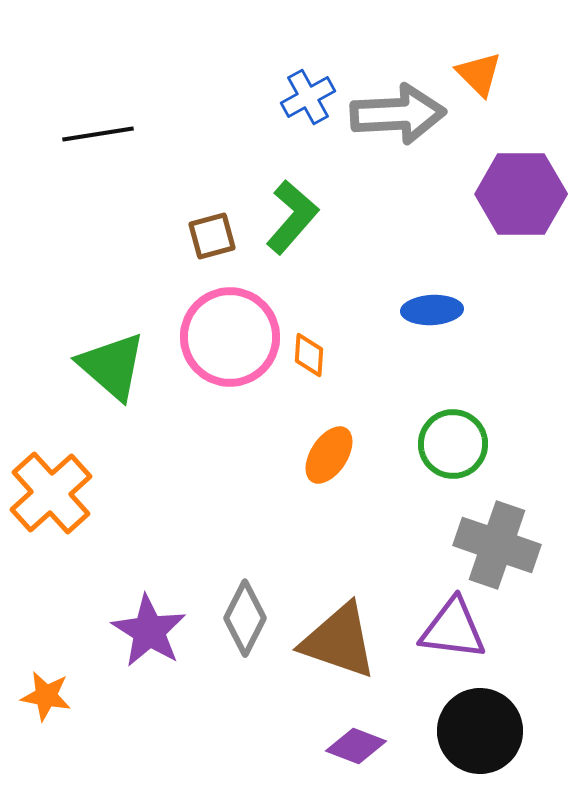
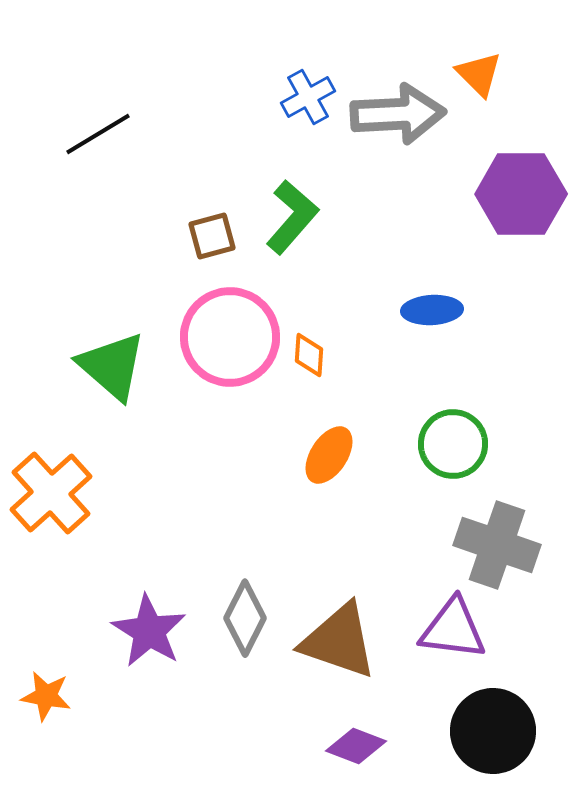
black line: rotated 22 degrees counterclockwise
black circle: moved 13 px right
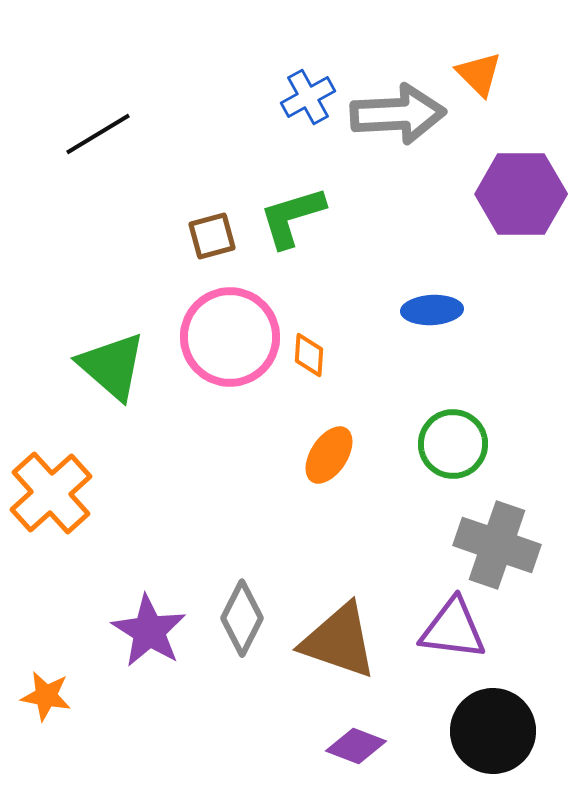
green L-shape: rotated 148 degrees counterclockwise
gray diamond: moved 3 px left
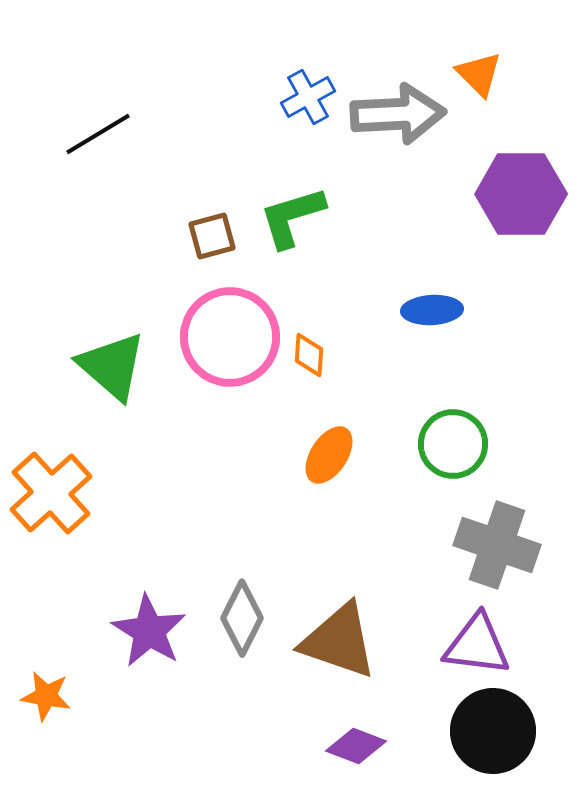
purple triangle: moved 24 px right, 16 px down
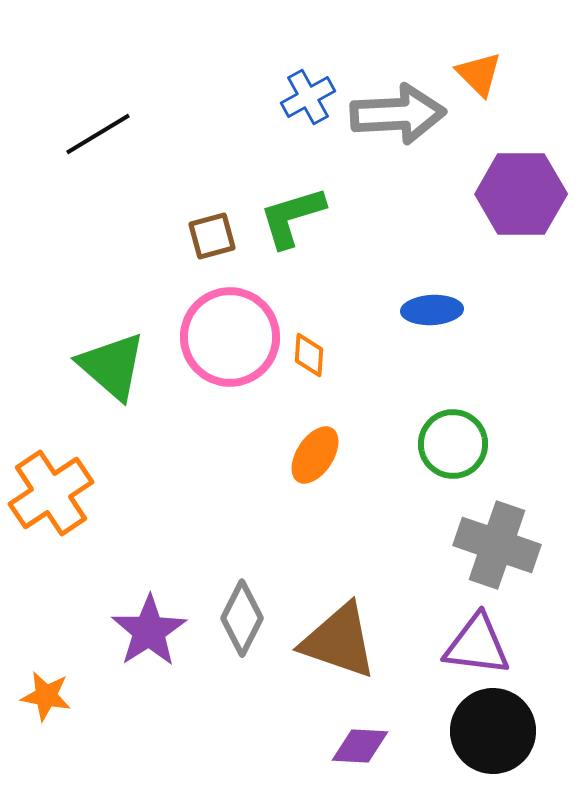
orange ellipse: moved 14 px left
orange cross: rotated 8 degrees clockwise
purple star: rotated 8 degrees clockwise
purple diamond: moved 4 px right; rotated 18 degrees counterclockwise
